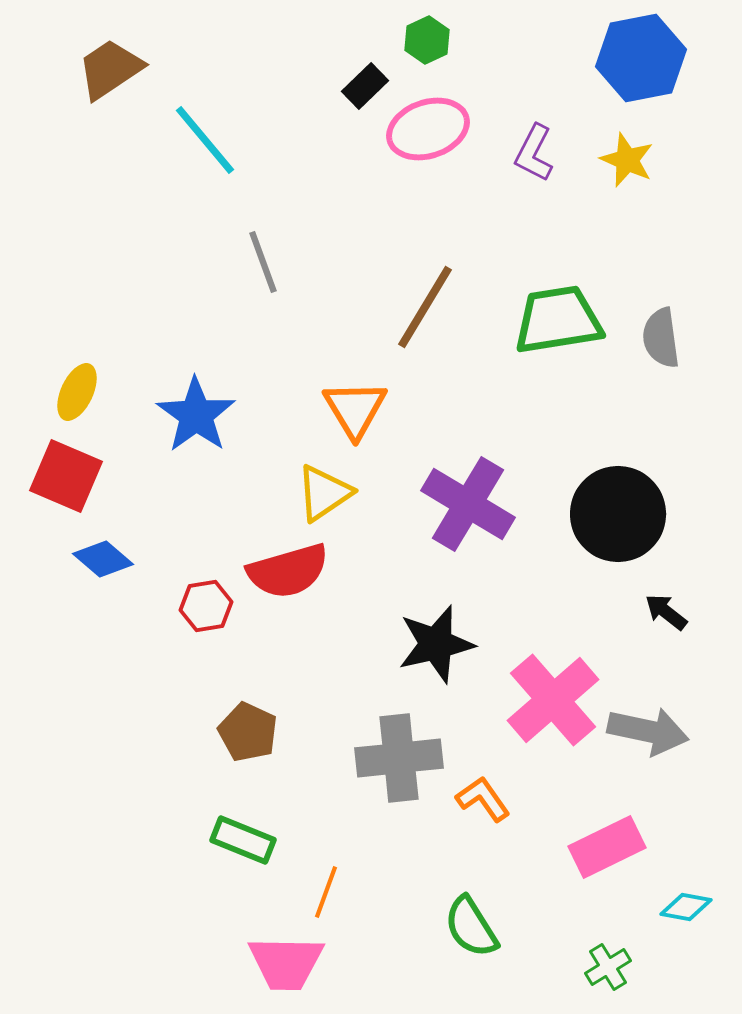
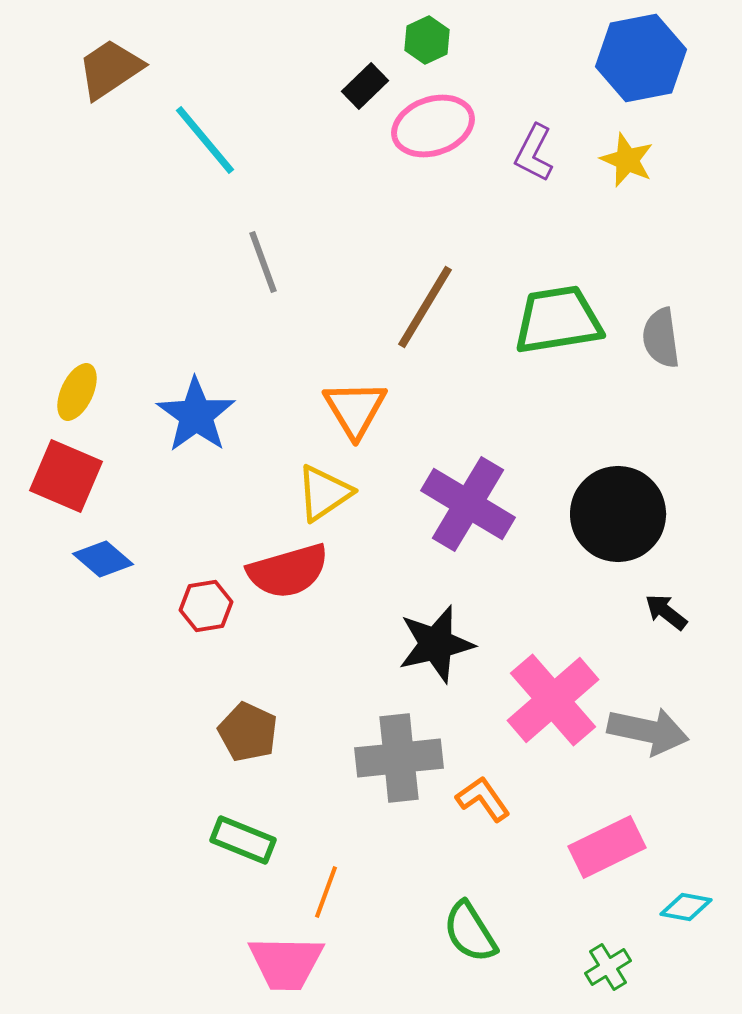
pink ellipse: moved 5 px right, 3 px up
green semicircle: moved 1 px left, 5 px down
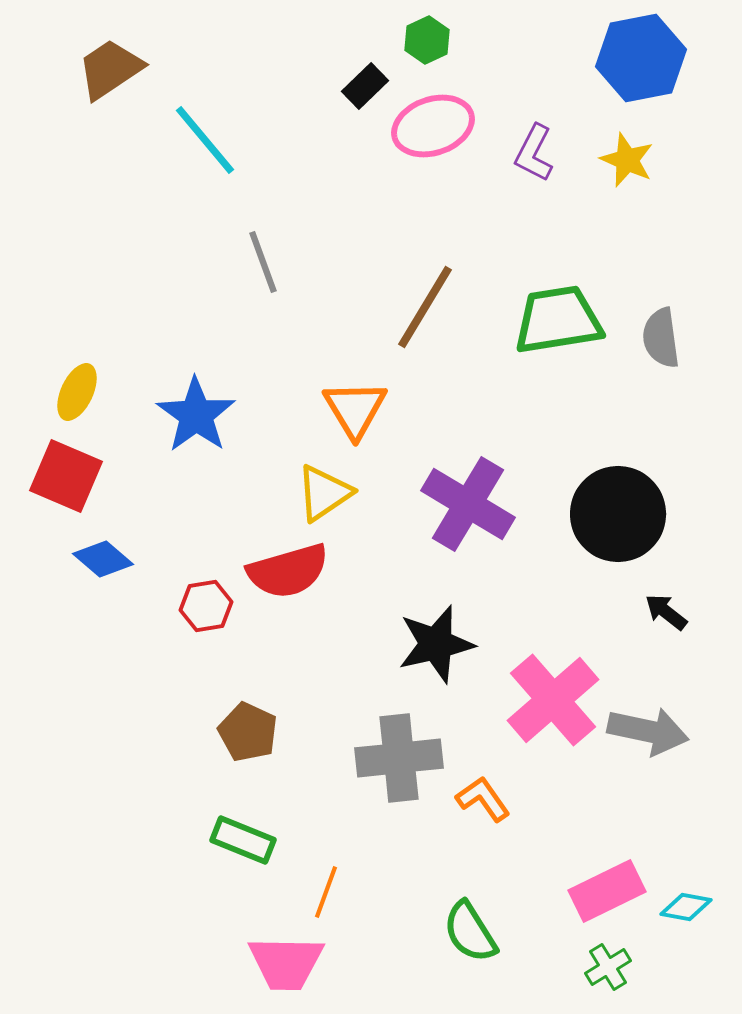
pink rectangle: moved 44 px down
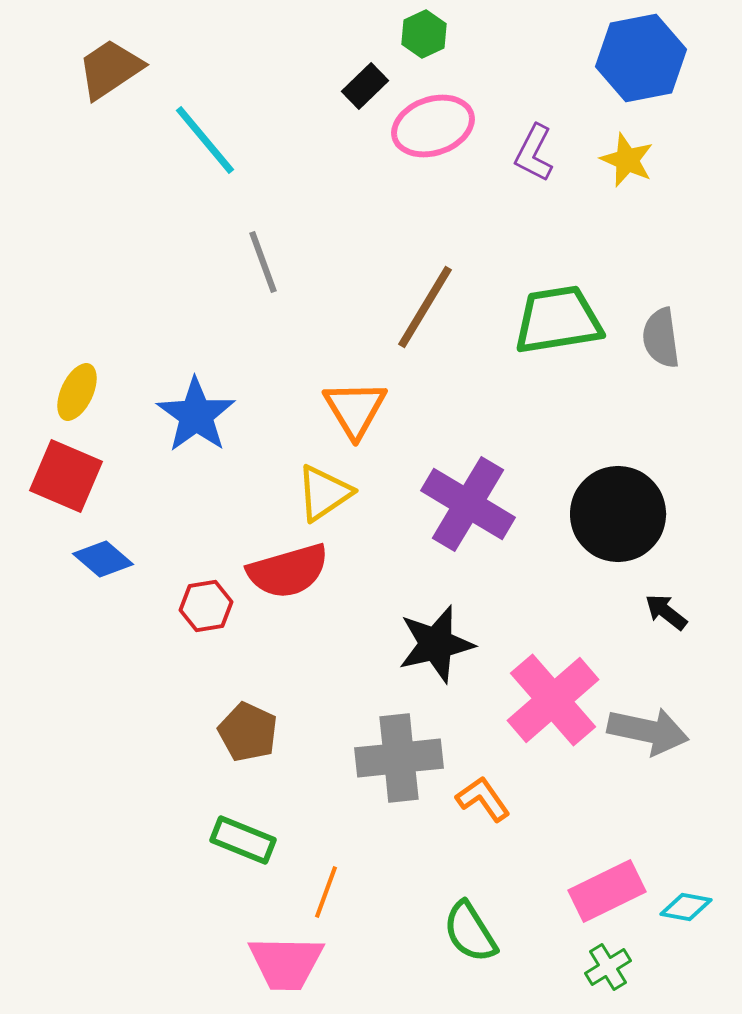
green hexagon: moved 3 px left, 6 px up
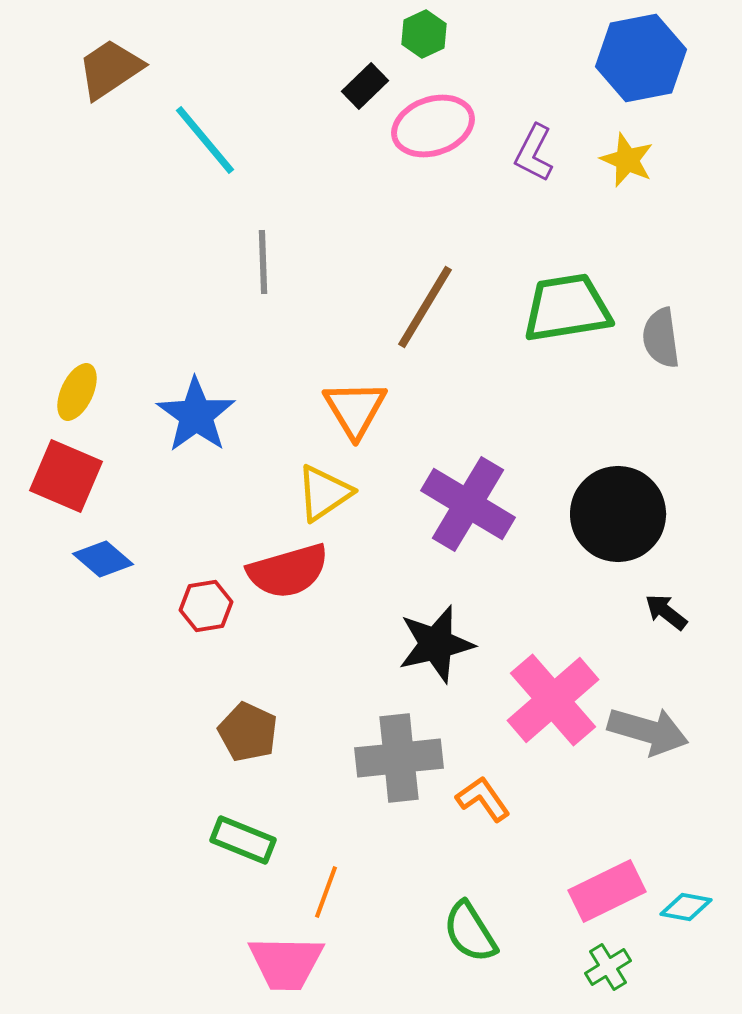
gray line: rotated 18 degrees clockwise
green trapezoid: moved 9 px right, 12 px up
gray arrow: rotated 4 degrees clockwise
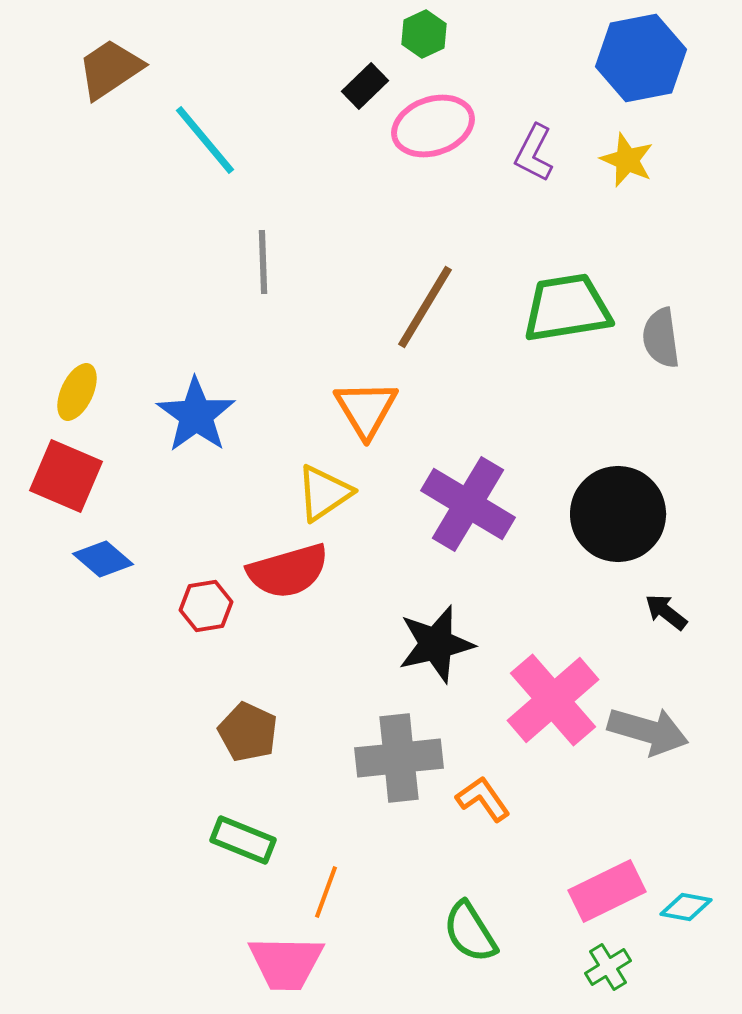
orange triangle: moved 11 px right
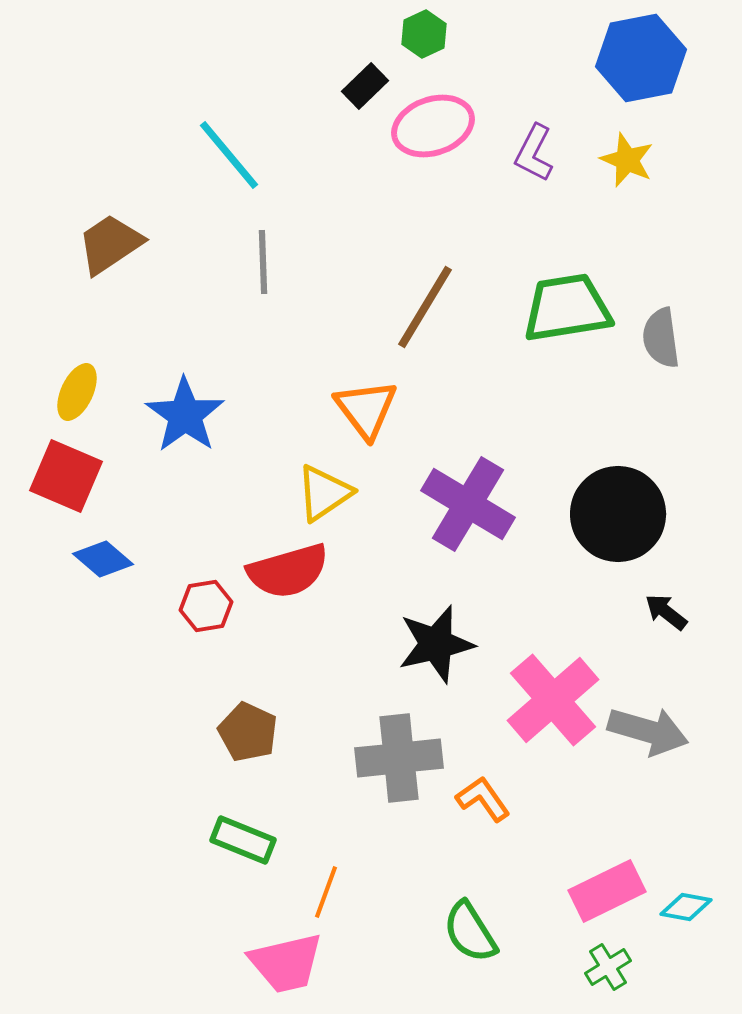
brown trapezoid: moved 175 px down
cyan line: moved 24 px right, 15 px down
orange triangle: rotated 6 degrees counterclockwise
blue star: moved 11 px left
pink trapezoid: rotated 14 degrees counterclockwise
